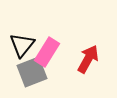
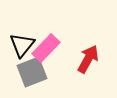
pink rectangle: moved 1 px left, 4 px up; rotated 12 degrees clockwise
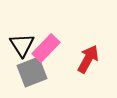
black triangle: rotated 12 degrees counterclockwise
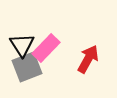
gray square: moved 5 px left, 5 px up
